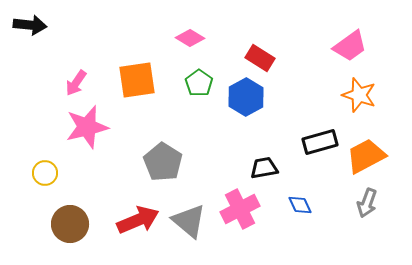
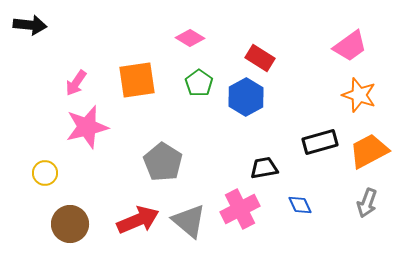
orange trapezoid: moved 3 px right, 5 px up
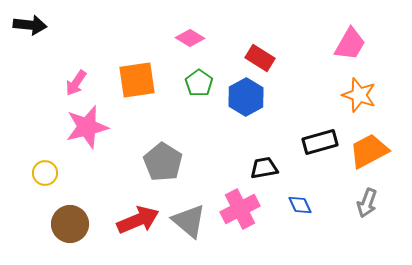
pink trapezoid: moved 2 px up; rotated 24 degrees counterclockwise
